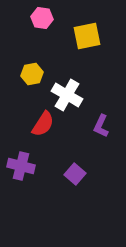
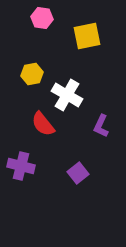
red semicircle: rotated 108 degrees clockwise
purple square: moved 3 px right, 1 px up; rotated 10 degrees clockwise
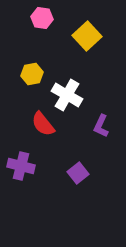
yellow square: rotated 32 degrees counterclockwise
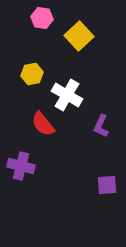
yellow square: moved 8 px left
purple square: moved 29 px right, 12 px down; rotated 35 degrees clockwise
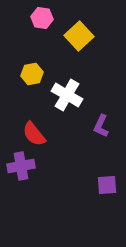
red semicircle: moved 9 px left, 10 px down
purple cross: rotated 24 degrees counterclockwise
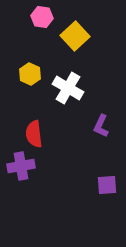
pink hexagon: moved 1 px up
yellow square: moved 4 px left
yellow hexagon: moved 2 px left; rotated 25 degrees counterclockwise
white cross: moved 1 px right, 7 px up
red semicircle: rotated 32 degrees clockwise
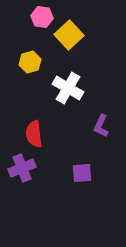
yellow square: moved 6 px left, 1 px up
yellow hexagon: moved 12 px up; rotated 20 degrees clockwise
purple cross: moved 1 px right, 2 px down; rotated 12 degrees counterclockwise
purple square: moved 25 px left, 12 px up
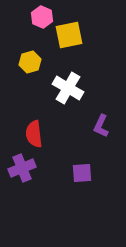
pink hexagon: rotated 15 degrees clockwise
yellow square: rotated 32 degrees clockwise
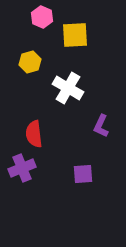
yellow square: moved 6 px right; rotated 8 degrees clockwise
purple square: moved 1 px right, 1 px down
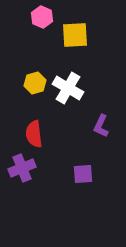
yellow hexagon: moved 5 px right, 21 px down
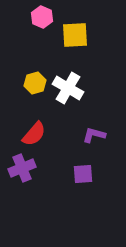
purple L-shape: moved 7 px left, 9 px down; rotated 80 degrees clockwise
red semicircle: rotated 132 degrees counterclockwise
